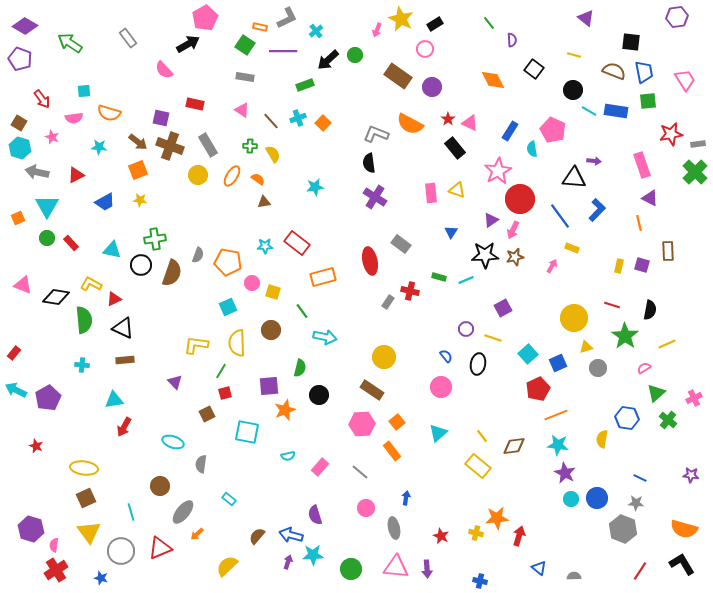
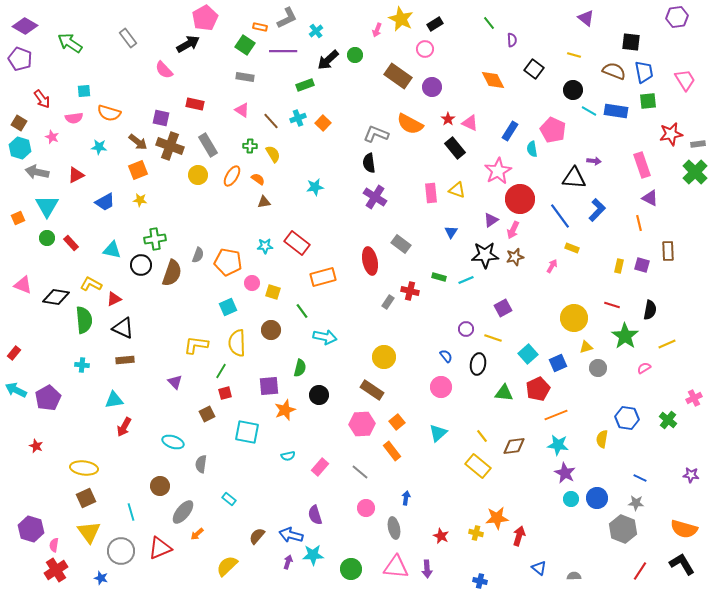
green triangle at (656, 393): moved 152 px left; rotated 48 degrees clockwise
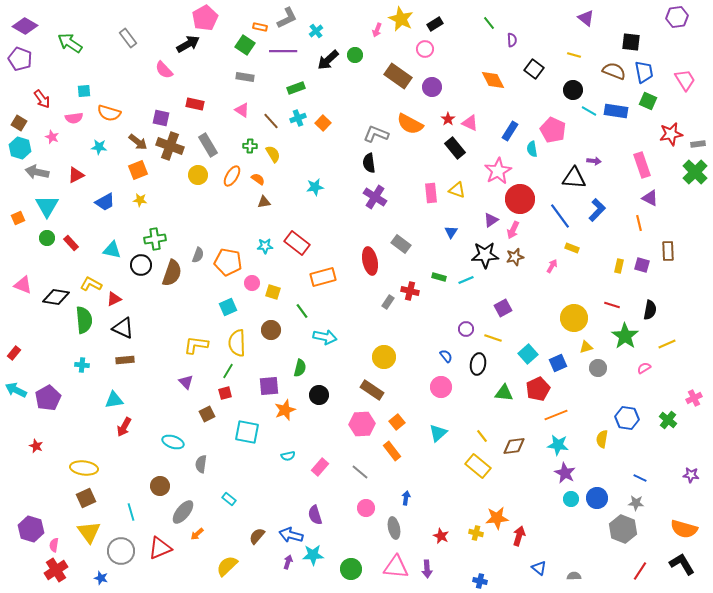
green rectangle at (305, 85): moved 9 px left, 3 px down
green square at (648, 101): rotated 30 degrees clockwise
green line at (221, 371): moved 7 px right
purple triangle at (175, 382): moved 11 px right
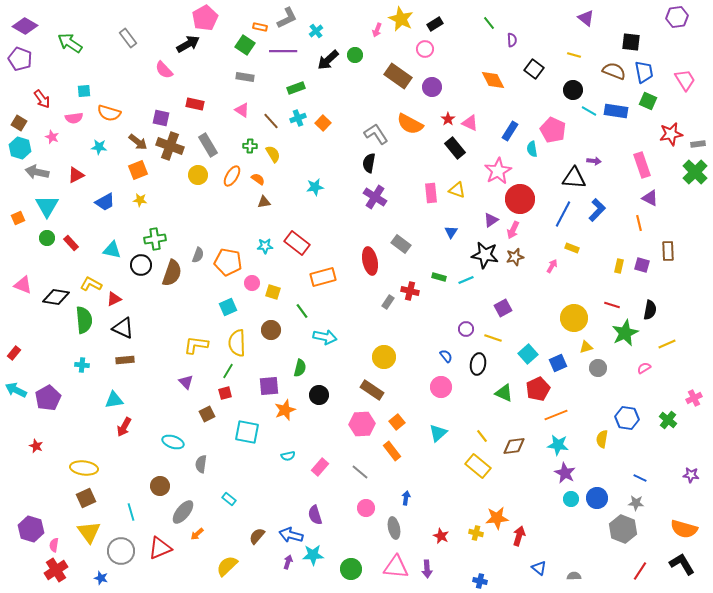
gray L-shape at (376, 134): rotated 35 degrees clockwise
black semicircle at (369, 163): rotated 18 degrees clockwise
blue line at (560, 216): moved 3 px right, 2 px up; rotated 64 degrees clockwise
black star at (485, 255): rotated 12 degrees clockwise
green star at (625, 336): moved 3 px up; rotated 12 degrees clockwise
green triangle at (504, 393): rotated 18 degrees clockwise
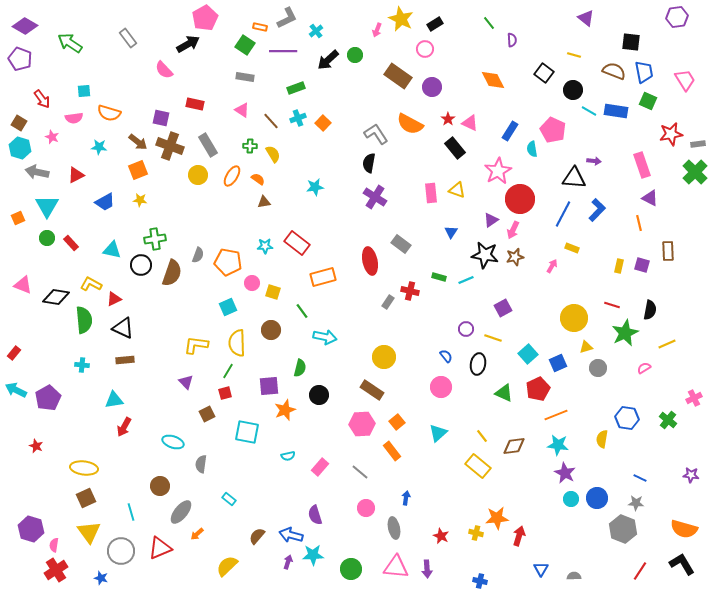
black square at (534, 69): moved 10 px right, 4 px down
gray ellipse at (183, 512): moved 2 px left
blue triangle at (539, 568): moved 2 px right, 1 px down; rotated 21 degrees clockwise
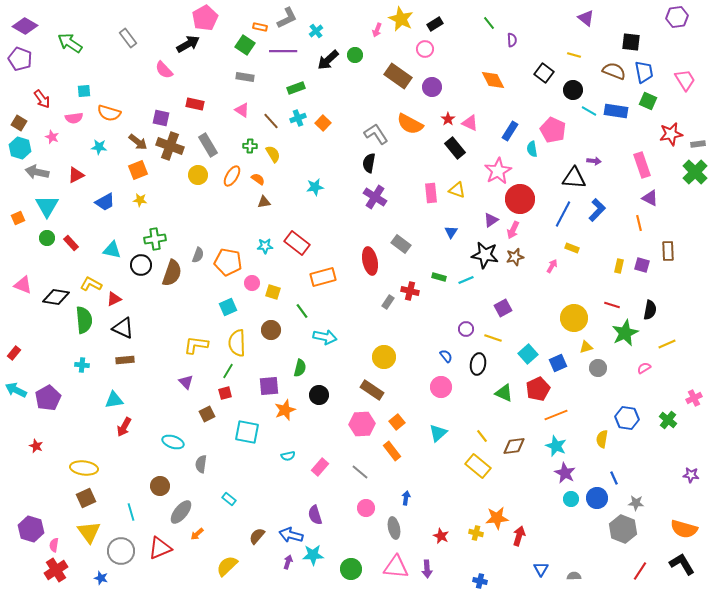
cyan star at (558, 445): moved 2 px left, 1 px down; rotated 15 degrees clockwise
blue line at (640, 478): moved 26 px left; rotated 40 degrees clockwise
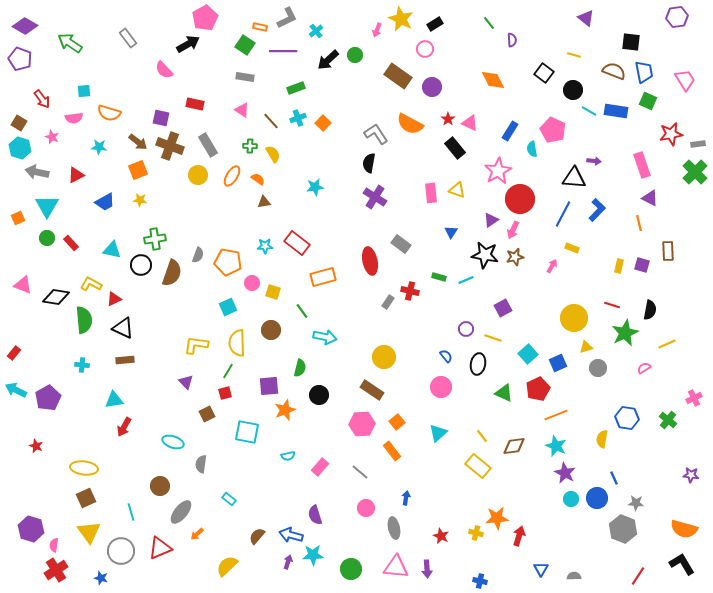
red line at (640, 571): moved 2 px left, 5 px down
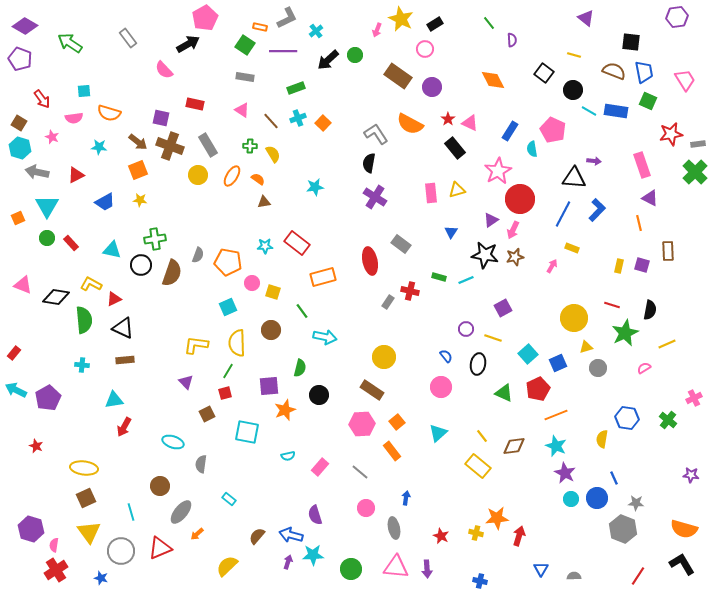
yellow triangle at (457, 190): rotated 36 degrees counterclockwise
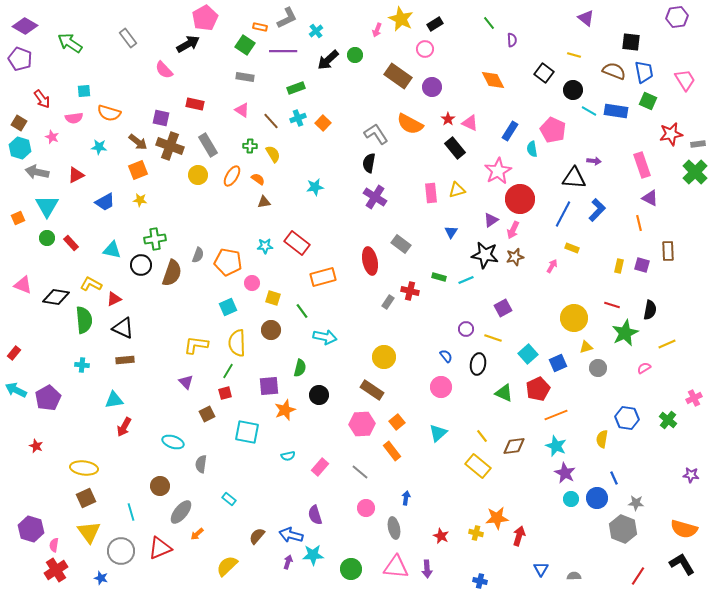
yellow square at (273, 292): moved 6 px down
